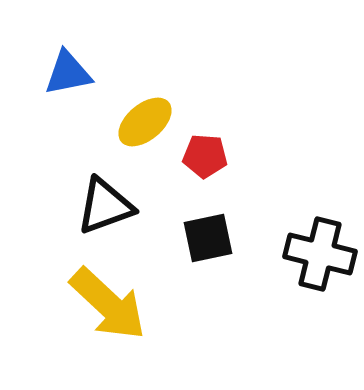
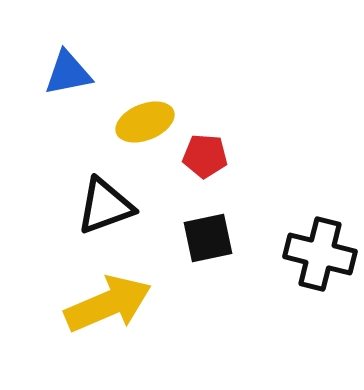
yellow ellipse: rotated 18 degrees clockwise
yellow arrow: rotated 66 degrees counterclockwise
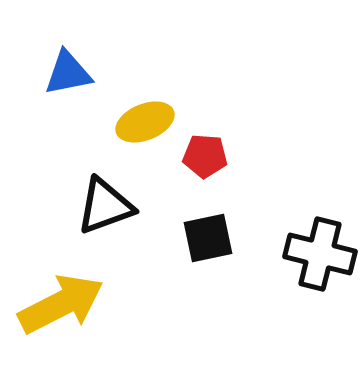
yellow arrow: moved 47 px left; rotated 4 degrees counterclockwise
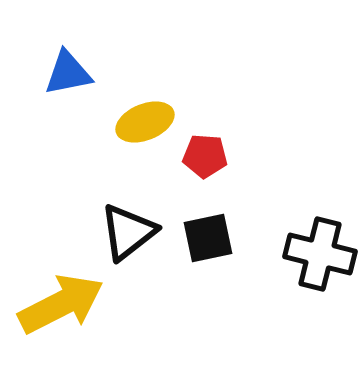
black triangle: moved 23 px right, 26 px down; rotated 18 degrees counterclockwise
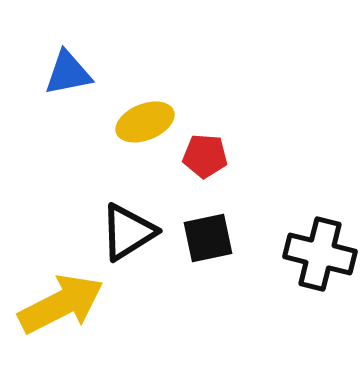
black triangle: rotated 6 degrees clockwise
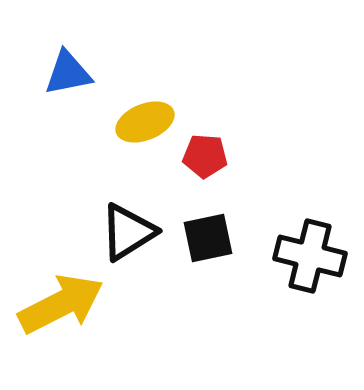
black cross: moved 10 px left, 2 px down
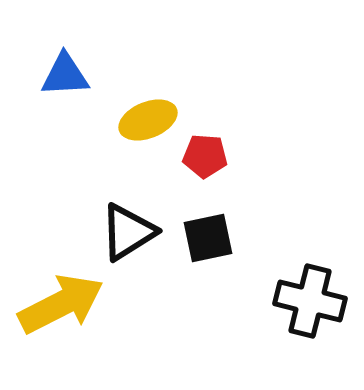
blue triangle: moved 3 px left, 2 px down; rotated 8 degrees clockwise
yellow ellipse: moved 3 px right, 2 px up
black cross: moved 45 px down
